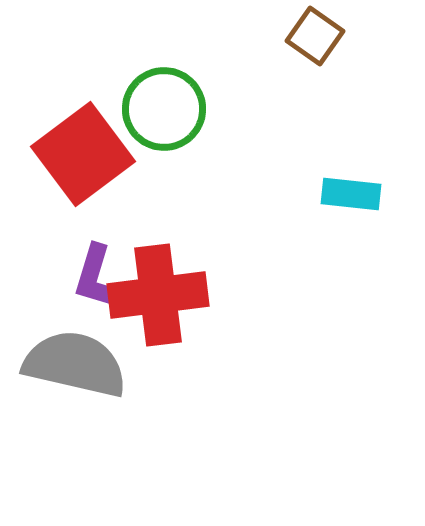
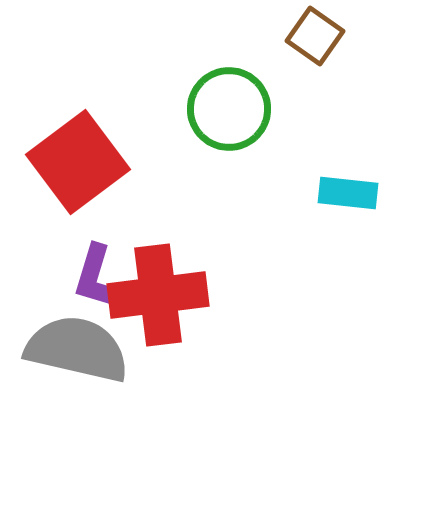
green circle: moved 65 px right
red square: moved 5 px left, 8 px down
cyan rectangle: moved 3 px left, 1 px up
gray semicircle: moved 2 px right, 15 px up
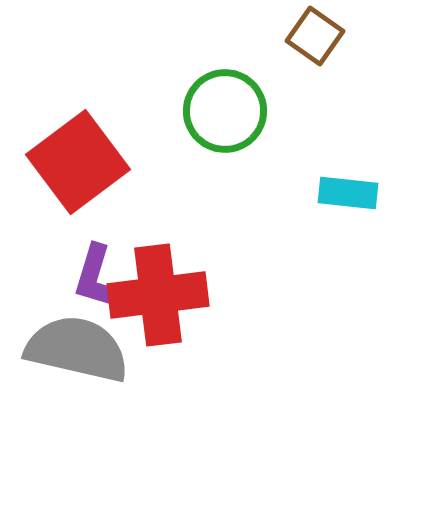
green circle: moved 4 px left, 2 px down
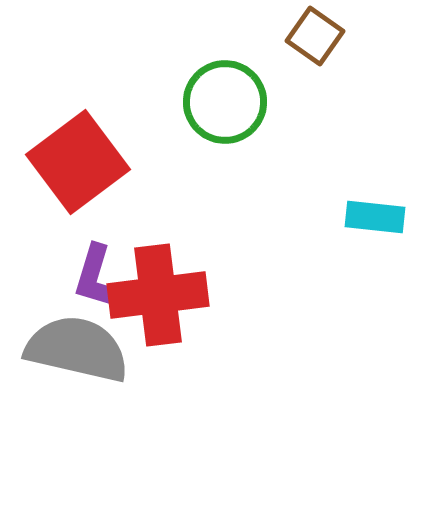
green circle: moved 9 px up
cyan rectangle: moved 27 px right, 24 px down
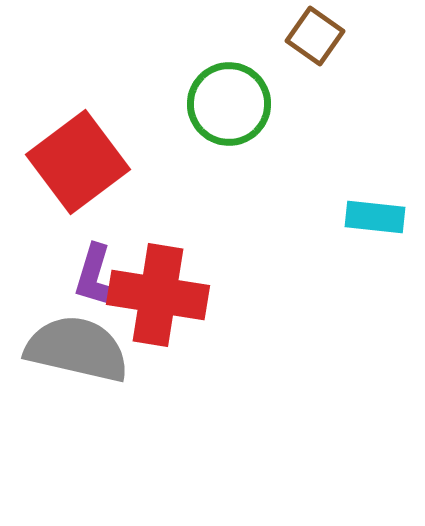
green circle: moved 4 px right, 2 px down
red cross: rotated 16 degrees clockwise
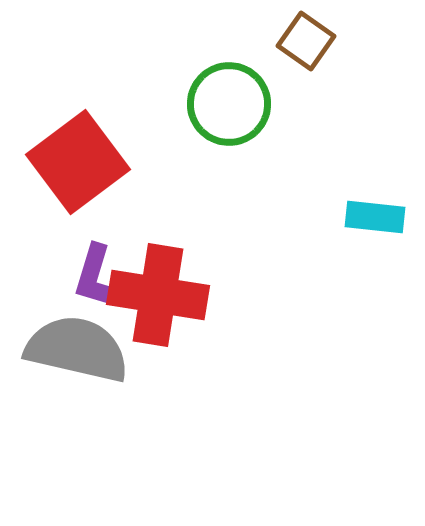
brown square: moved 9 px left, 5 px down
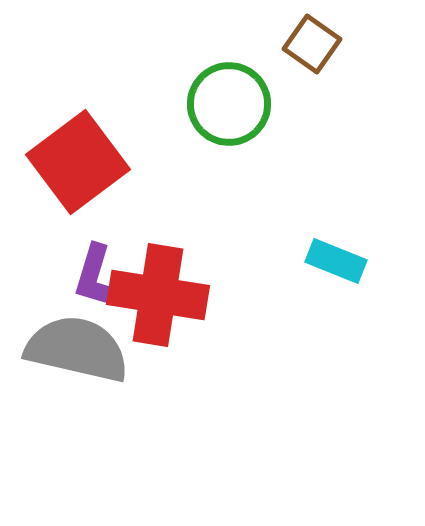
brown square: moved 6 px right, 3 px down
cyan rectangle: moved 39 px left, 44 px down; rotated 16 degrees clockwise
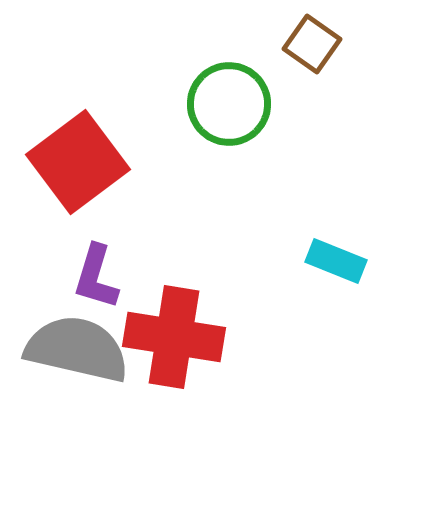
red cross: moved 16 px right, 42 px down
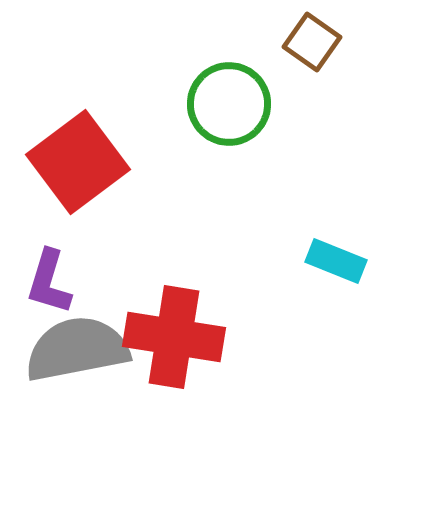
brown square: moved 2 px up
purple L-shape: moved 47 px left, 5 px down
gray semicircle: rotated 24 degrees counterclockwise
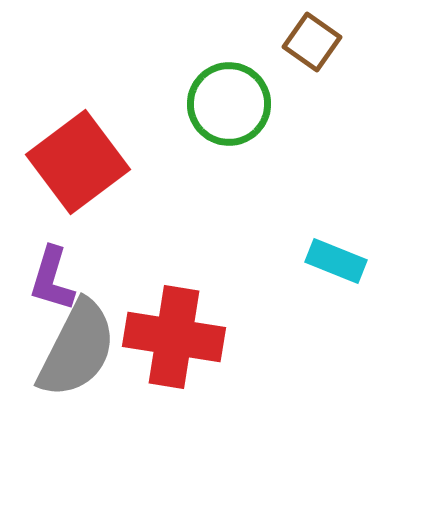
purple L-shape: moved 3 px right, 3 px up
gray semicircle: rotated 128 degrees clockwise
